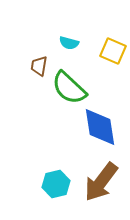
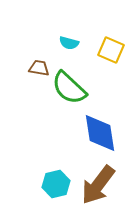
yellow square: moved 2 px left, 1 px up
brown trapezoid: moved 2 px down; rotated 90 degrees clockwise
blue diamond: moved 6 px down
brown arrow: moved 3 px left, 3 px down
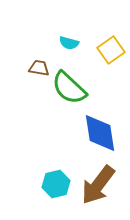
yellow square: rotated 32 degrees clockwise
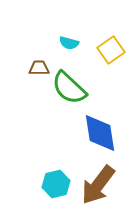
brown trapezoid: rotated 10 degrees counterclockwise
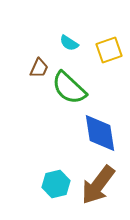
cyan semicircle: rotated 18 degrees clockwise
yellow square: moved 2 px left; rotated 16 degrees clockwise
brown trapezoid: rotated 115 degrees clockwise
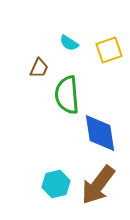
green semicircle: moved 2 px left, 7 px down; rotated 42 degrees clockwise
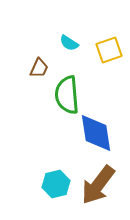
blue diamond: moved 4 px left
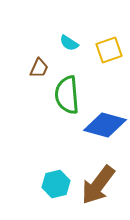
blue diamond: moved 9 px right, 8 px up; rotated 66 degrees counterclockwise
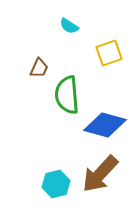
cyan semicircle: moved 17 px up
yellow square: moved 3 px down
brown arrow: moved 2 px right, 11 px up; rotated 6 degrees clockwise
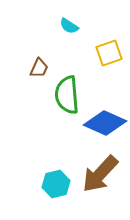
blue diamond: moved 2 px up; rotated 9 degrees clockwise
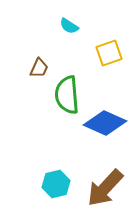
brown arrow: moved 5 px right, 14 px down
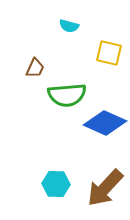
cyan semicircle: rotated 18 degrees counterclockwise
yellow square: rotated 32 degrees clockwise
brown trapezoid: moved 4 px left
green semicircle: rotated 90 degrees counterclockwise
cyan hexagon: rotated 16 degrees clockwise
